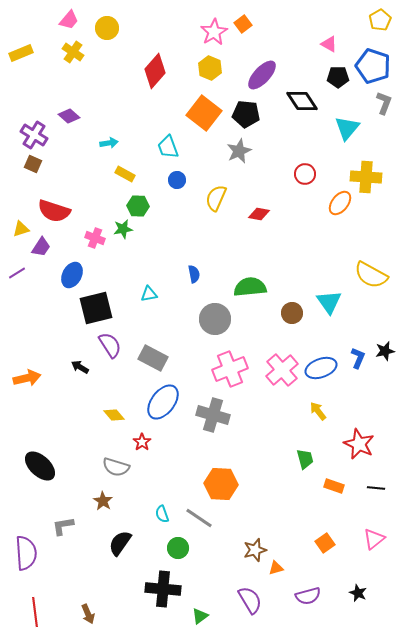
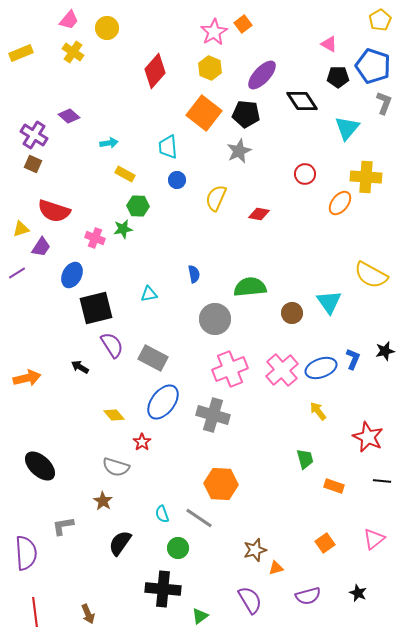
cyan trapezoid at (168, 147): rotated 15 degrees clockwise
purple semicircle at (110, 345): moved 2 px right
blue L-shape at (358, 358): moved 5 px left, 1 px down
red star at (359, 444): moved 9 px right, 7 px up
black line at (376, 488): moved 6 px right, 7 px up
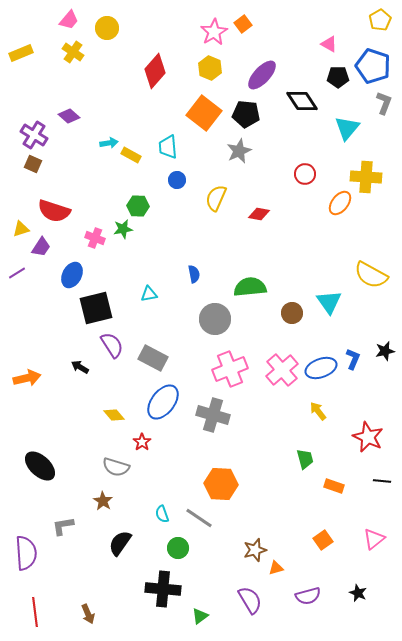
yellow rectangle at (125, 174): moved 6 px right, 19 px up
orange square at (325, 543): moved 2 px left, 3 px up
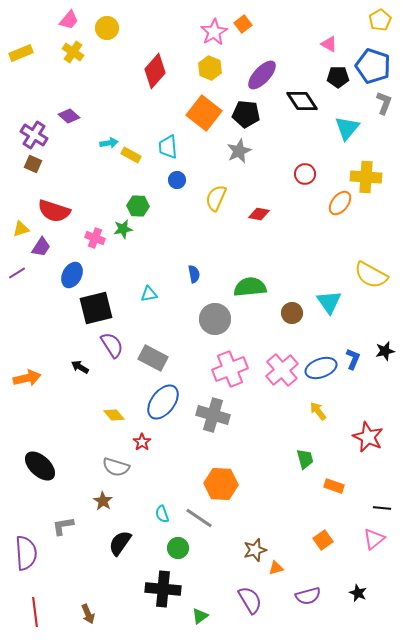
black line at (382, 481): moved 27 px down
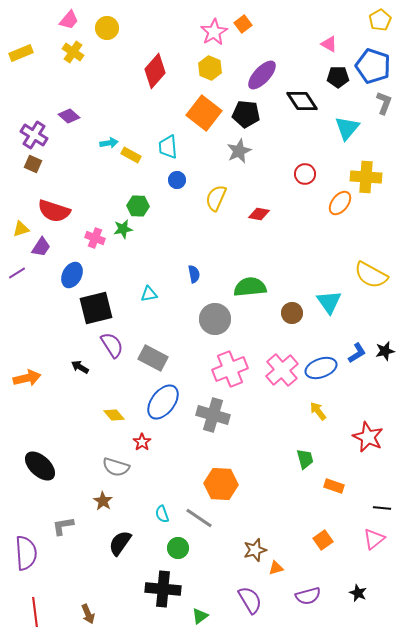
blue L-shape at (353, 359): moved 4 px right, 6 px up; rotated 35 degrees clockwise
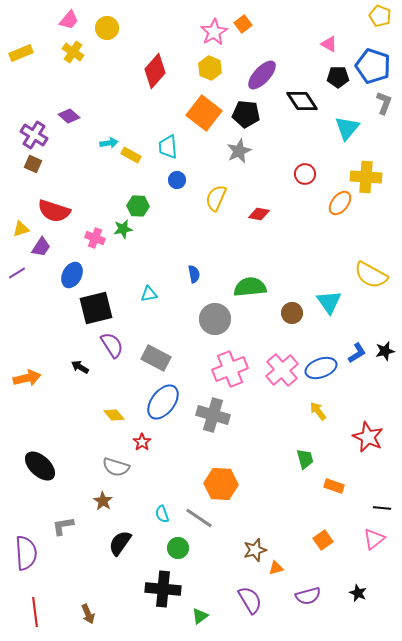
yellow pentagon at (380, 20): moved 4 px up; rotated 20 degrees counterclockwise
gray rectangle at (153, 358): moved 3 px right
